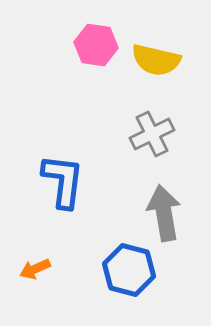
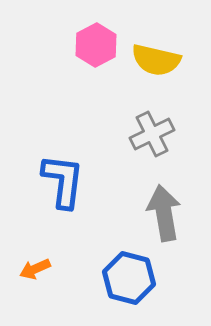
pink hexagon: rotated 24 degrees clockwise
blue hexagon: moved 8 px down
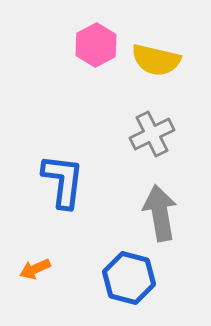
gray arrow: moved 4 px left
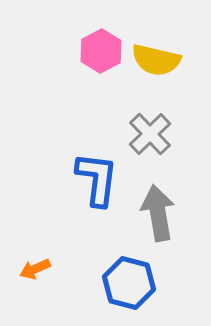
pink hexagon: moved 5 px right, 6 px down
gray cross: moved 2 px left; rotated 18 degrees counterclockwise
blue L-shape: moved 34 px right, 2 px up
gray arrow: moved 2 px left
blue hexagon: moved 5 px down
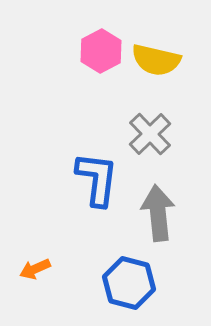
gray arrow: rotated 4 degrees clockwise
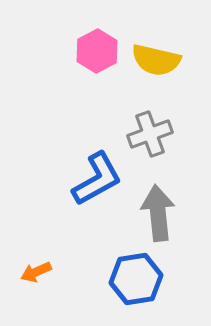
pink hexagon: moved 4 px left
gray cross: rotated 24 degrees clockwise
blue L-shape: rotated 54 degrees clockwise
orange arrow: moved 1 px right, 3 px down
blue hexagon: moved 7 px right, 4 px up; rotated 24 degrees counterclockwise
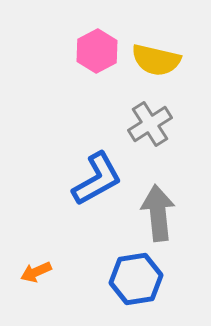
gray cross: moved 10 px up; rotated 12 degrees counterclockwise
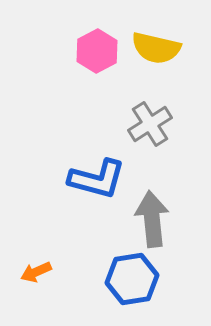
yellow semicircle: moved 12 px up
blue L-shape: rotated 44 degrees clockwise
gray arrow: moved 6 px left, 6 px down
blue hexagon: moved 4 px left
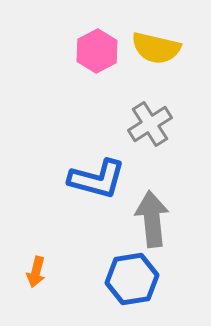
orange arrow: rotated 52 degrees counterclockwise
